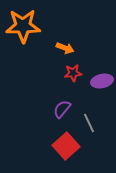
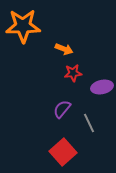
orange arrow: moved 1 px left, 1 px down
purple ellipse: moved 6 px down
red square: moved 3 px left, 6 px down
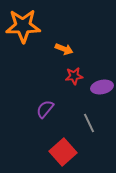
red star: moved 1 px right, 3 px down
purple semicircle: moved 17 px left
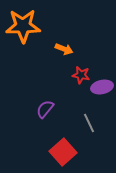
red star: moved 7 px right, 1 px up; rotated 18 degrees clockwise
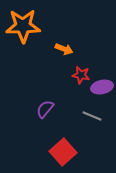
gray line: moved 3 px right, 7 px up; rotated 42 degrees counterclockwise
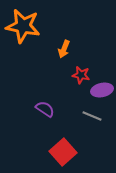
orange star: rotated 12 degrees clockwise
orange arrow: rotated 90 degrees clockwise
purple ellipse: moved 3 px down
purple semicircle: rotated 84 degrees clockwise
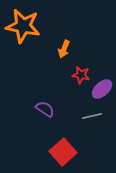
purple ellipse: moved 1 px up; rotated 30 degrees counterclockwise
gray line: rotated 36 degrees counterclockwise
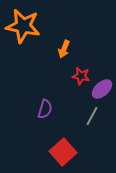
red star: moved 1 px down
purple semicircle: rotated 72 degrees clockwise
gray line: rotated 48 degrees counterclockwise
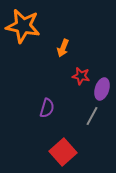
orange arrow: moved 1 px left, 1 px up
purple ellipse: rotated 30 degrees counterclockwise
purple semicircle: moved 2 px right, 1 px up
